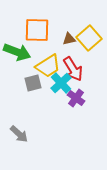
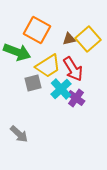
orange square: rotated 28 degrees clockwise
yellow square: moved 1 px left, 1 px down
cyan cross: moved 6 px down
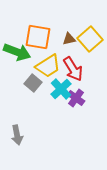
orange square: moved 1 px right, 7 px down; rotated 20 degrees counterclockwise
yellow square: moved 2 px right
gray square: rotated 36 degrees counterclockwise
gray arrow: moved 2 px left, 1 px down; rotated 36 degrees clockwise
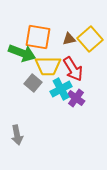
green arrow: moved 5 px right, 1 px down
yellow trapezoid: rotated 32 degrees clockwise
cyan cross: rotated 15 degrees clockwise
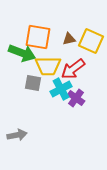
yellow square: moved 1 px right, 2 px down; rotated 25 degrees counterclockwise
red arrow: rotated 85 degrees clockwise
gray square: rotated 30 degrees counterclockwise
gray arrow: rotated 90 degrees counterclockwise
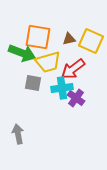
yellow trapezoid: moved 4 px up; rotated 16 degrees counterclockwise
cyan cross: moved 1 px right, 1 px up; rotated 20 degrees clockwise
gray arrow: moved 1 px right, 1 px up; rotated 90 degrees counterclockwise
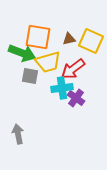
gray square: moved 3 px left, 7 px up
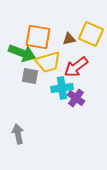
yellow square: moved 7 px up
red arrow: moved 3 px right, 2 px up
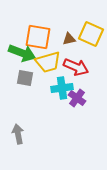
red arrow: rotated 120 degrees counterclockwise
gray square: moved 5 px left, 2 px down
purple cross: moved 1 px right
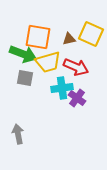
green arrow: moved 1 px right, 1 px down
